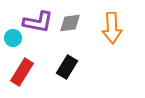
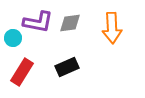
black rectangle: rotated 35 degrees clockwise
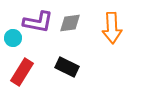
black rectangle: rotated 50 degrees clockwise
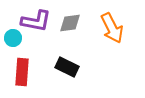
purple L-shape: moved 2 px left, 1 px up
orange arrow: rotated 24 degrees counterclockwise
red rectangle: rotated 28 degrees counterclockwise
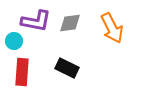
cyan circle: moved 1 px right, 3 px down
black rectangle: moved 1 px down
